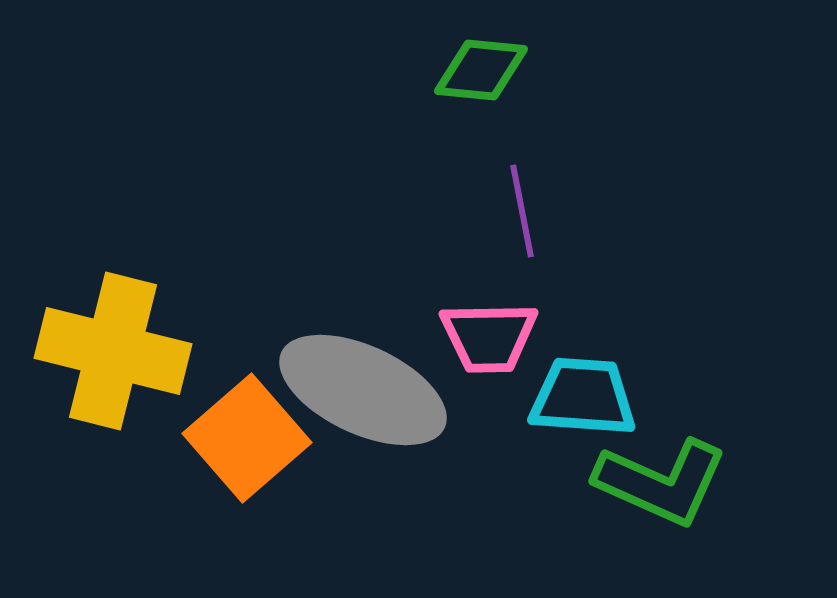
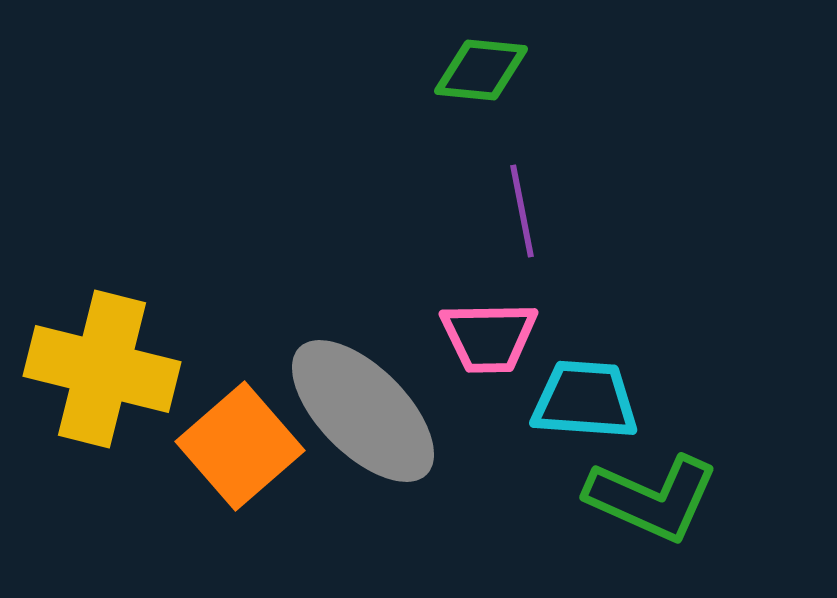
yellow cross: moved 11 px left, 18 px down
gray ellipse: moved 21 px down; rotated 20 degrees clockwise
cyan trapezoid: moved 2 px right, 3 px down
orange square: moved 7 px left, 8 px down
green L-shape: moved 9 px left, 16 px down
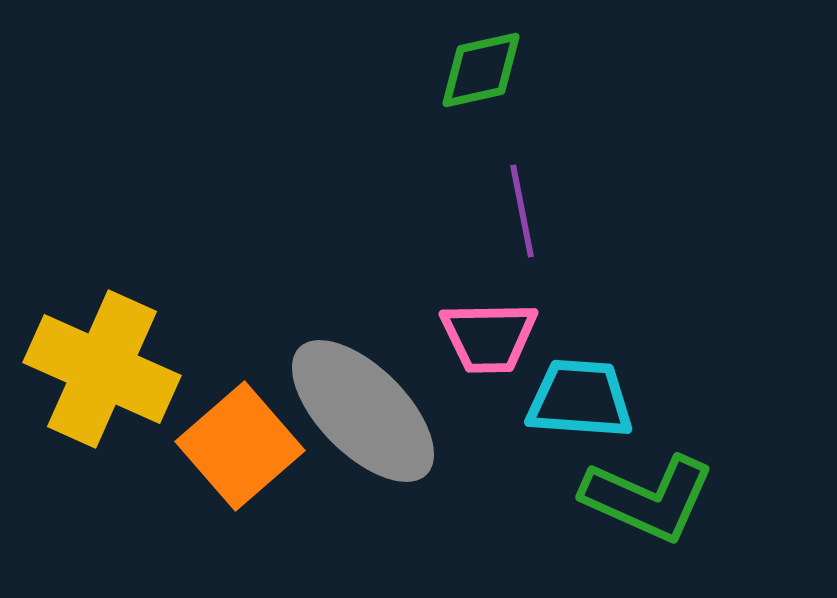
green diamond: rotated 18 degrees counterclockwise
yellow cross: rotated 10 degrees clockwise
cyan trapezoid: moved 5 px left, 1 px up
green L-shape: moved 4 px left
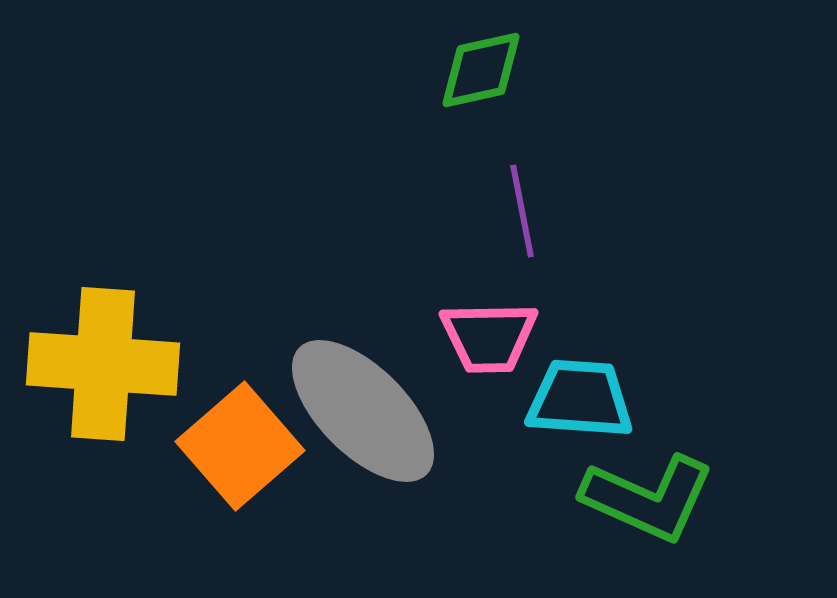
yellow cross: moved 1 px right, 5 px up; rotated 20 degrees counterclockwise
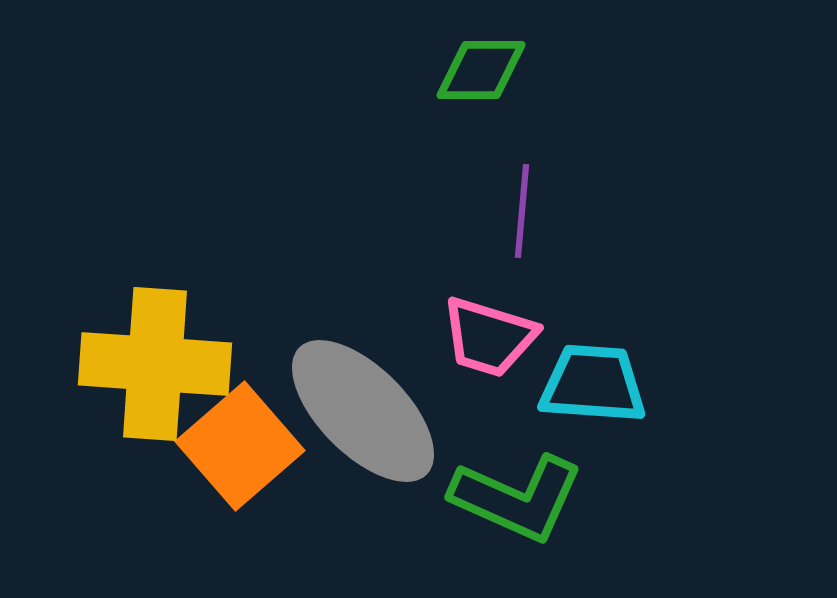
green diamond: rotated 12 degrees clockwise
purple line: rotated 16 degrees clockwise
pink trapezoid: rotated 18 degrees clockwise
yellow cross: moved 52 px right
cyan trapezoid: moved 13 px right, 15 px up
green L-shape: moved 131 px left
